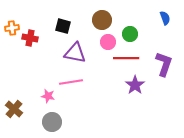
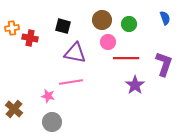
green circle: moved 1 px left, 10 px up
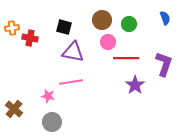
black square: moved 1 px right, 1 px down
purple triangle: moved 2 px left, 1 px up
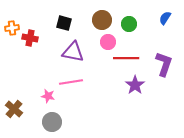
blue semicircle: rotated 128 degrees counterclockwise
black square: moved 4 px up
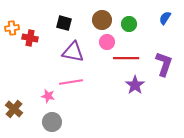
pink circle: moved 1 px left
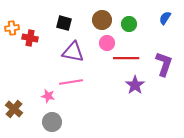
pink circle: moved 1 px down
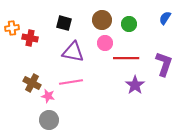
pink circle: moved 2 px left
brown cross: moved 18 px right, 26 px up; rotated 12 degrees counterclockwise
gray circle: moved 3 px left, 2 px up
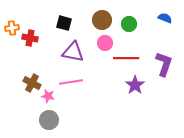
blue semicircle: rotated 80 degrees clockwise
